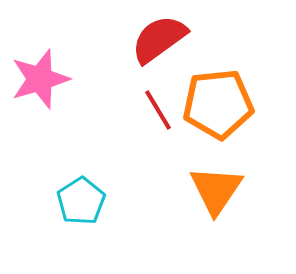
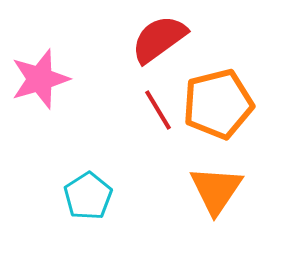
orange pentagon: rotated 8 degrees counterclockwise
cyan pentagon: moved 7 px right, 5 px up
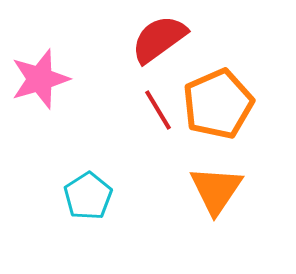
orange pentagon: rotated 10 degrees counterclockwise
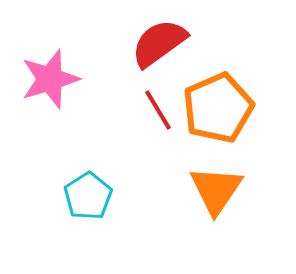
red semicircle: moved 4 px down
pink star: moved 10 px right
orange pentagon: moved 4 px down
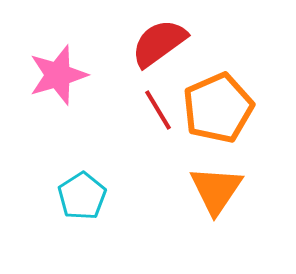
pink star: moved 8 px right, 4 px up
cyan pentagon: moved 6 px left
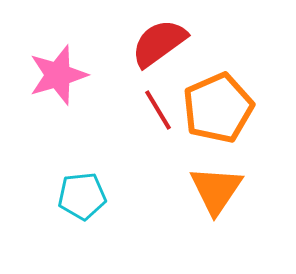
cyan pentagon: rotated 27 degrees clockwise
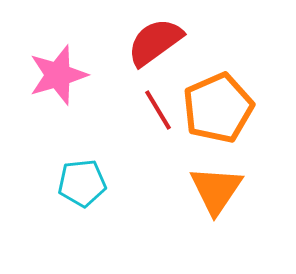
red semicircle: moved 4 px left, 1 px up
cyan pentagon: moved 13 px up
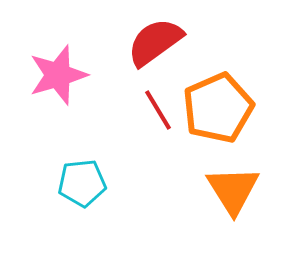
orange triangle: moved 17 px right; rotated 6 degrees counterclockwise
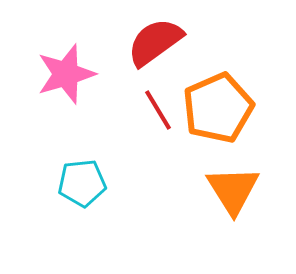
pink star: moved 8 px right, 1 px up
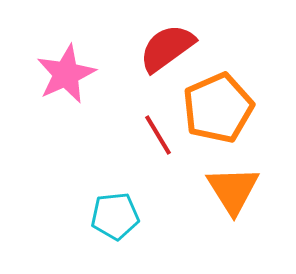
red semicircle: moved 12 px right, 6 px down
pink star: rotated 8 degrees counterclockwise
red line: moved 25 px down
cyan pentagon: moved 33 px right, 33 px down
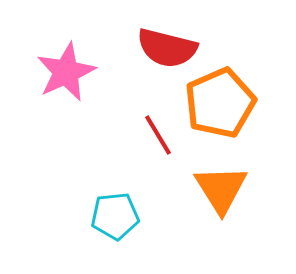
red semicircle: rotated 130 degrees counterclockwise
pink star: moved 2 px up
orange pentagon: moved 2 px right, 5 px up
orange triangle: moved 12 px left, 1 px up
